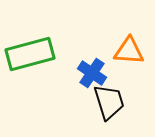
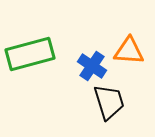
blue cross: moved 7 px up
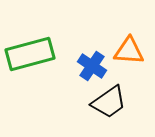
black trapezoid: rotated 72 degrees clockwise
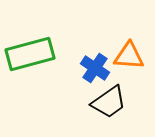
orange triangle: moved 5 px down
blue cross: moved 3 px right, 2 px down
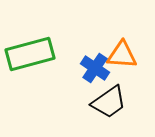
orange triangle: moved 7 px left, 1 px up
